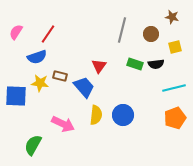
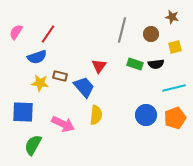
blue square: moved 7 px right, 16 px down
blue circle: moved 23 px right
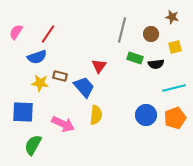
green rectangle: moved 6 px up
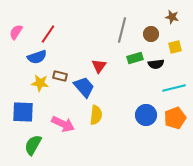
green rectangle: rotated 35 degrees counterclockwise
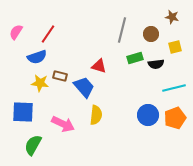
red triangle: rotated 49 degrees counterclockwise
blue circle: moved 2 px right
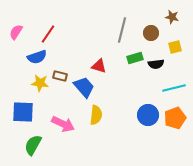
brown circle: moved 1 px up
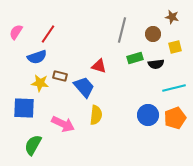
brown circle: moved 2 px right, 1 px down
blue square: moved 1 px right, 4 px up
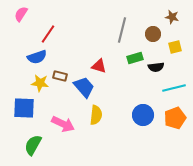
pink semicircle: moved 5 px right, 18 px up
black semicircle: moved 3 px down
blue circle: moved 5 px left
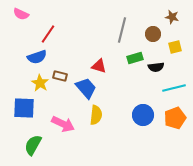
pink semicircle: rotated 98 degrees counterclockwise
yellow star: rotated 24 degrees clockwise
blue trapezoid: moved 2 px right, 1 px down
